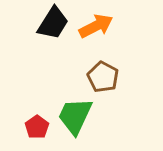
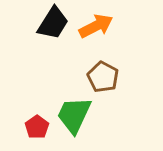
green trapezoid: moved 1 px left, 1 px up
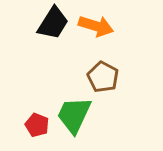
orange arrow: rotated 44 degrees clockwise
red pentagon: moved 2 px up; rotated 15 degrees counterclockwise
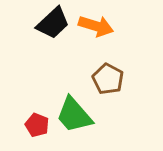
black trapezoid: rotated 15 degrees clockwise
brown pentagon: moved 5 px right, 2 px down
green trapezoid: rotated 66 degrees counterclockwise
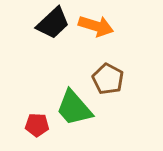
green trapezoid: moved 7 px up
red pentagon: rotated 20 degrees counterclockwise
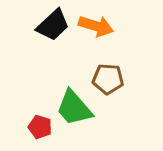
black trapezoid: moved 2 px down
brown pentagon: rotated 24 degrees counterclockwise
red pentagon: moved 3 px right, 2 px down; rotated 15 degrees clockwise
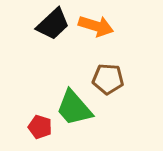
black trapezoid: moved 1 px up
